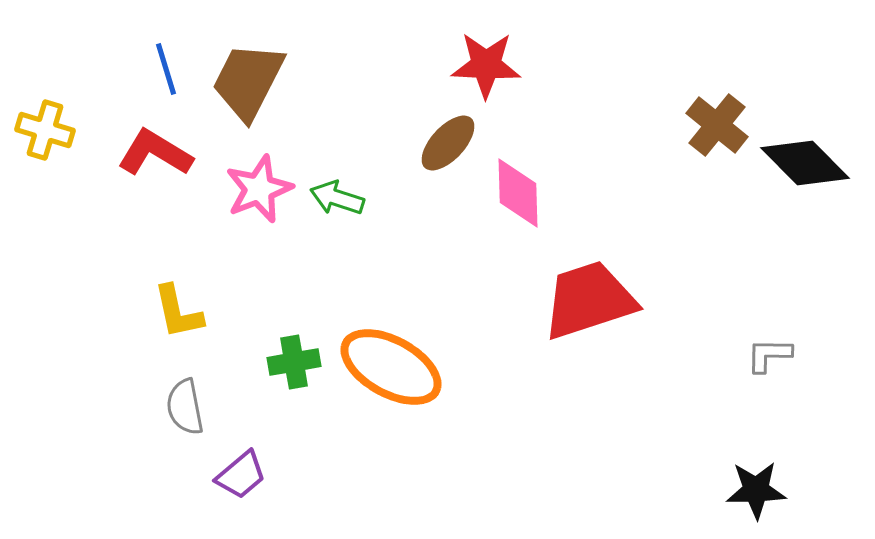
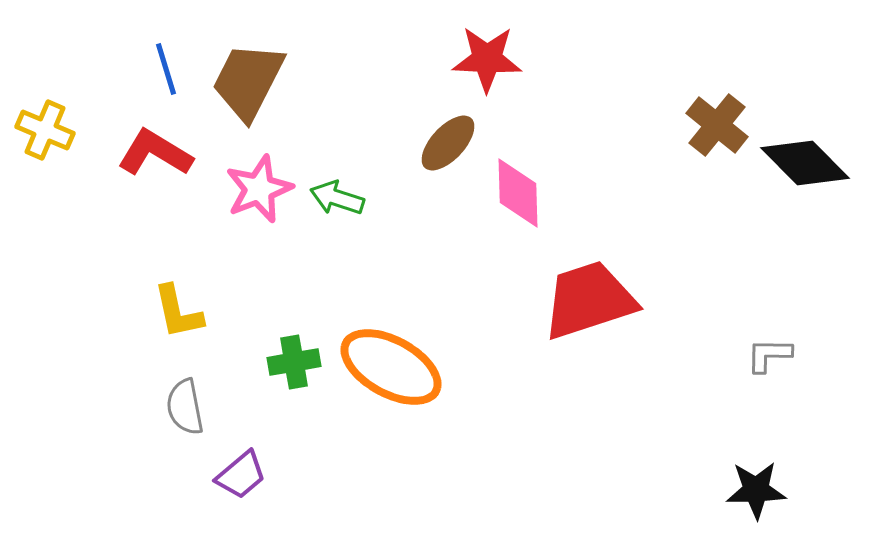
red star: moved 1 px right, 6 px up
yellow cross: rotated 6 degrees clockwise
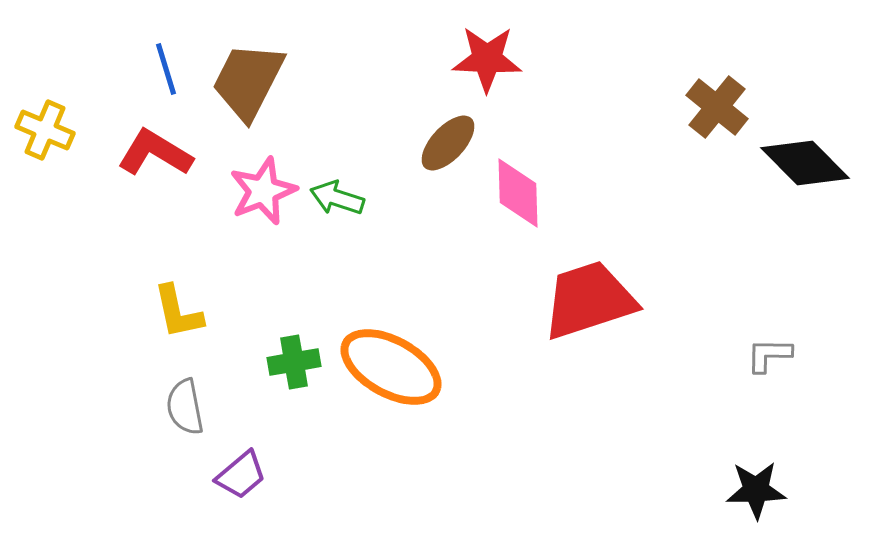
brown cross: moved 18 px up
pink star: moved 4 px right, 2 px down
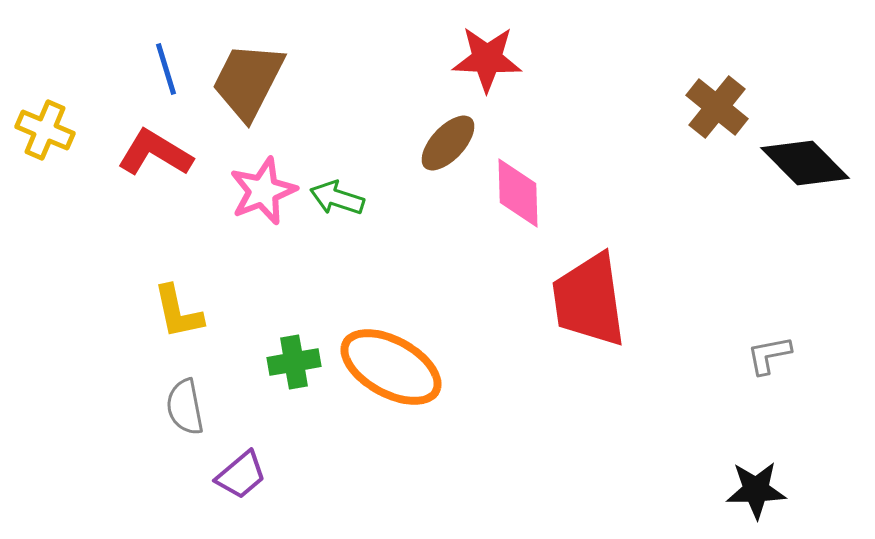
red trapezoid: rotated 80 degrees counterclockwise
gray L-shape: rotated 12 degrees counterclockwise
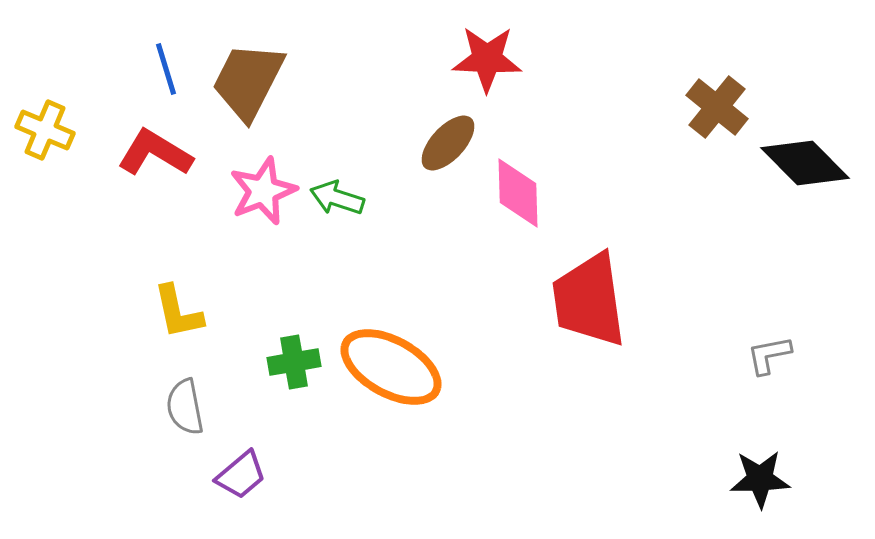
black star: moved 4 px right, 11 px up
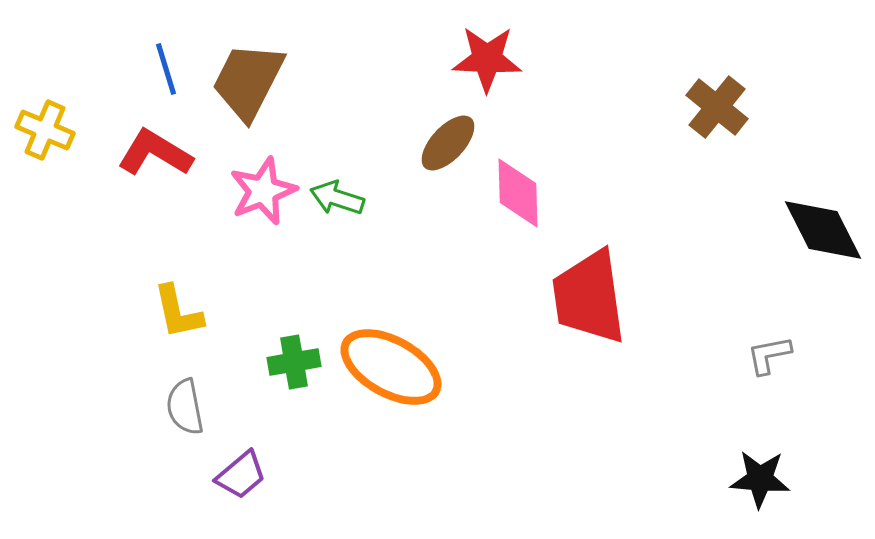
black diamond: moved 18 px right, 67 px down; rotated 18 degrees clockwise
red trapezoid: moved 3 px up
black star: rotated 6 degrees clockwise
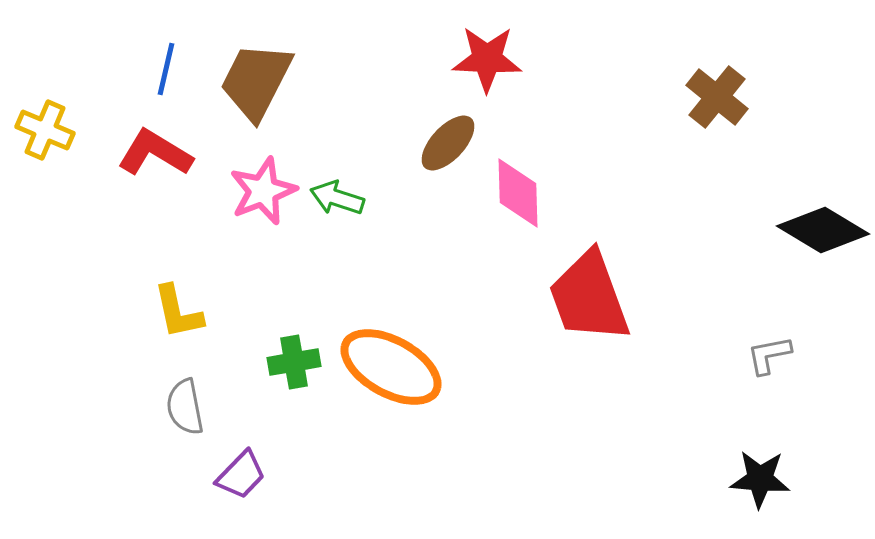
blue line: rotated 30 degrees clockwise
brown trapezoid: moved 8 px right
brown cross: moved 10 px up
black diamond: rotated 32 degrees counterclockwise
red trapezoid: rotated 12 degrees counterclockwise
purple trapezoid: rotated 6 degrees counterclockwise
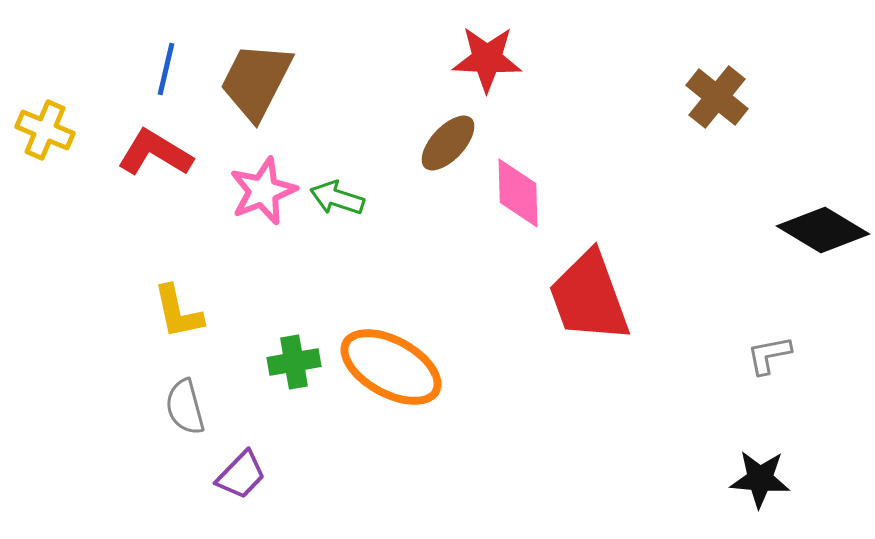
gray semicircle: rotated 4 degrees counterclockwise
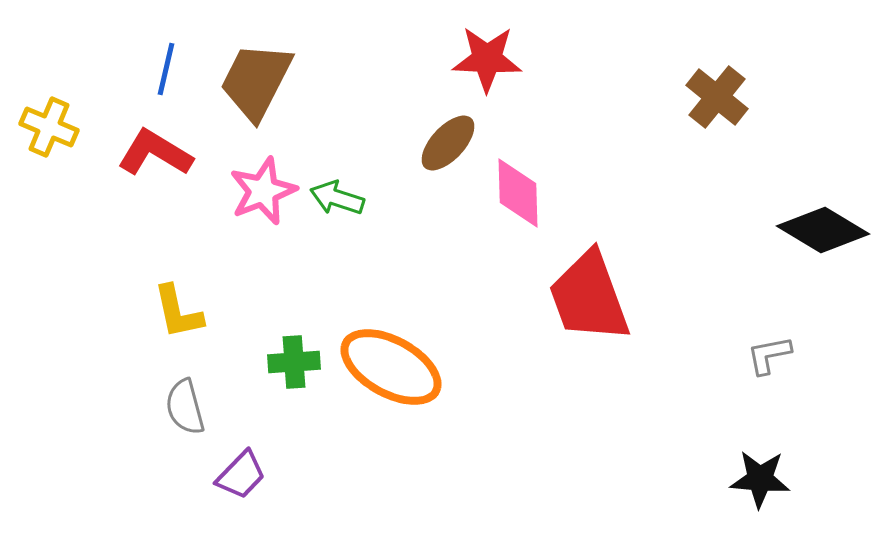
yellow cross: moved 4 px right, 3 px up
green cross: rotated 6 degrees clockwise
